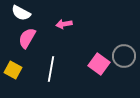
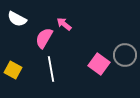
white semicircle: moved 4 px left, 6 px down
pink arrow: rotated 49 degrees clockwise
pink semicircle: moved 17 px right
gray circle: moved 1 px right, 1 px up
white line: rotated 20 degrees counterclockwise
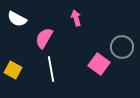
pink arrow: moved 12 px right, 6 px up; rotated 35 degrees clockwise
gray circle: moved 3 px left, 8 px up
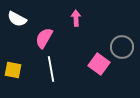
pink arrow: rotated 14 degrees clockwise
yellow square: rotated 18 degrees counterclockwise
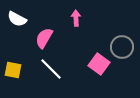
white line: rotated 35 degrees counterclockwise
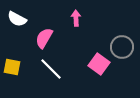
yellow square: moved 1 px left, 3 px up
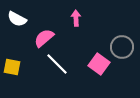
pink semicircle: rotated 20 degrees clockwise
white line: moved 6 px right, 5 px up
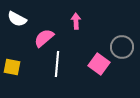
pink arrow: moved 3 px down
white line: rotated 50 degrees clockwise
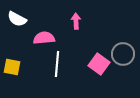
pink semicircle: rotated 35 degrees clockwise
gray circle: moved 1 px right, 7 px down
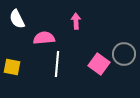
white semicircle: rotated 36 degrees clockwise
gray circle: moved 1 px right
